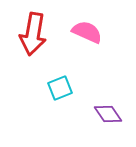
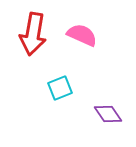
pink semicircle: moved 5 px left, 3 px down
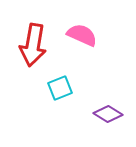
red arrow: moved 11 px down
purple diamond: rotated 24 degrees counterclockwise
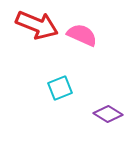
red arrow: moved 4 px right, 20 px up; rotated 78 degrees counterclockwise
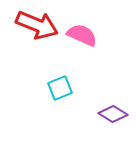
purple diamond: moved 5 px right
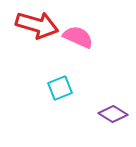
red arrow: rotated 6 degrees counterclockwise
pink semicircle: moved 4 px left, 2 px down
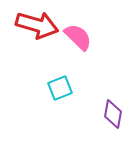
pink semicircle: rotated 20 degrees clockwise
purple diamond: rotated 68 degrees clockwise
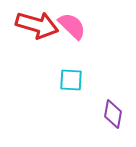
pink semicircle: moved 6 px left, 11 px up
cyan square: moved 11 px right, 8 px up; rotated 25 degrees clockwise
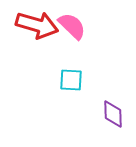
purple diamond: rotated 12 degrees counterclockwise
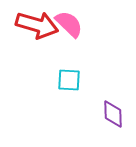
pink semicircle: moved 3 px left, 2 px up
cyan square: moved 2 px left
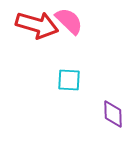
pink semicircle: moved 3 px up
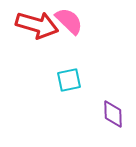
cyan square: rotated 15 degrees counterclockwise
